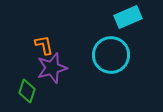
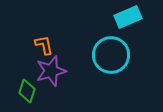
purple star: moved 1 px left, 3 px down
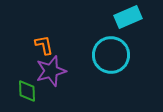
green diamond: rotated 20 degrees counterclockwise
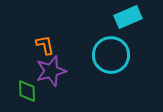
orange L-shape: moved 1 px right
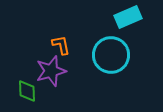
orange L-shape: moved 16 px right
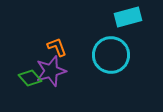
cyan rectangle: rotated 8 degrees clockwise
orange L-shape: moved 4 px left, 2 px down; rotated 10 degrees counterclockwise
green diamond: moved 3 px right, 13 px up; rotated 40 degrees counterclockwise
